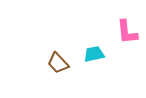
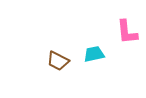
brown trapezoid: moved 2 px up; rotated 20 degrees counterclockwise
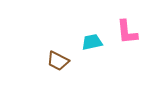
cyan trapezoid: moved 2 px left, 12 px up
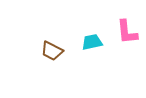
brown trapezoid: moved 6 px left, 10 px up
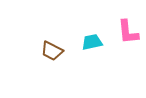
pink L-shape: moved 1 px right
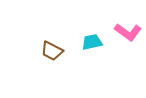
pink L-shape: rotated 48 degrees counterclockwise
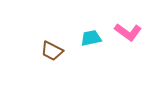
cyan trapezoid: moved 1 px left, 4 px up
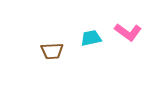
brown trapezoid: rotated 30 degrees counterclockwise
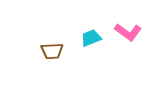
cyan trapezoid: rotated 10 degrees counterclockwise
